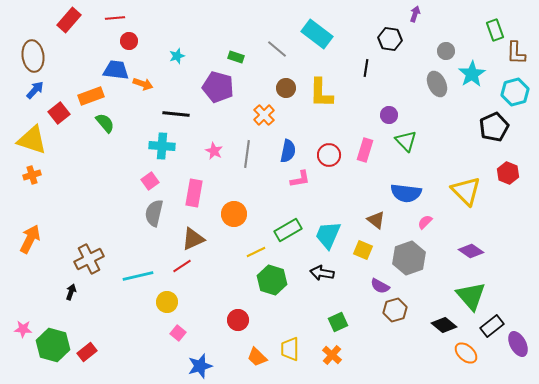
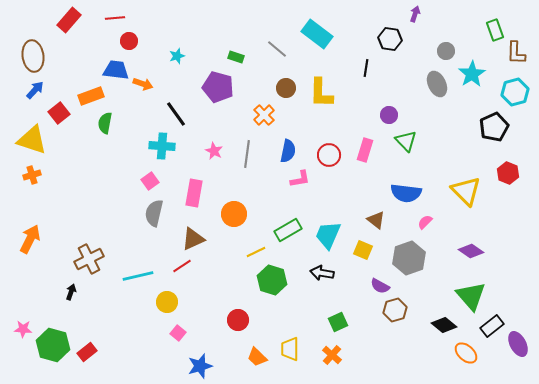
black line at (176, 114): rotated 48 degrees clockwise
green semicircle at (105, 123): rotated 130 degrees counterclockwise
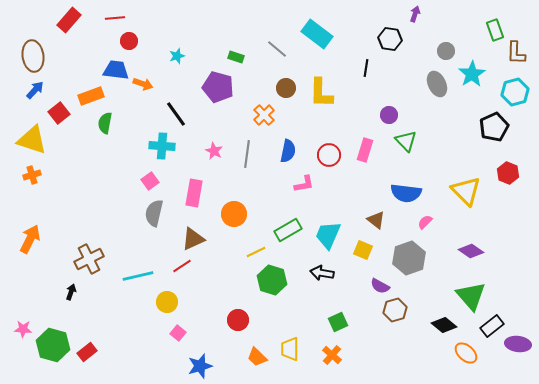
pink L-shape at (300, 179): moved 4 px right, 5 px down
purple ellipse at (518, 344): rotated 55 degrees counterclockwise
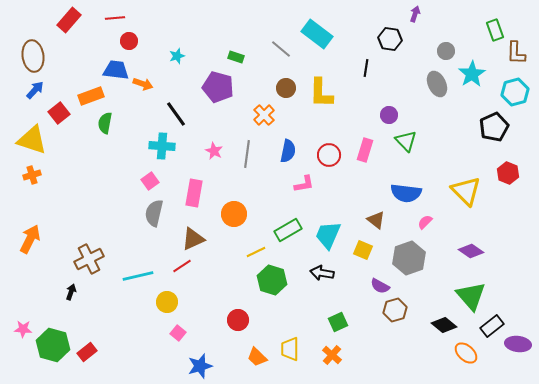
gray line at (277, 49): moved 4 px right
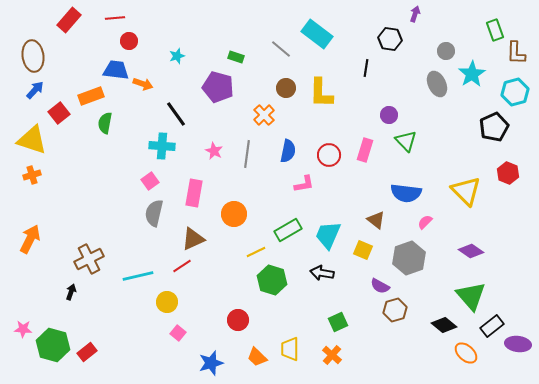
blue star at (200, 366): moved 11 px right, 3 px up
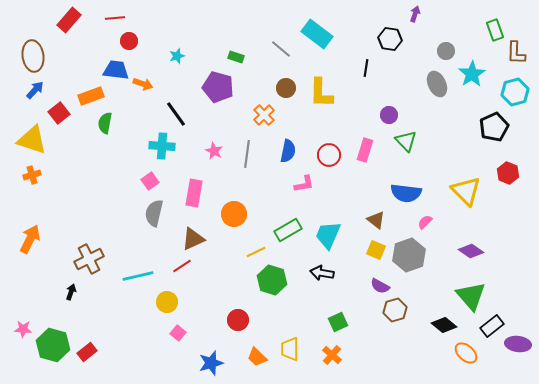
yellow square at (363, 250): moved 13 px right
gray hexagon at (409, 258): moved 3 px up
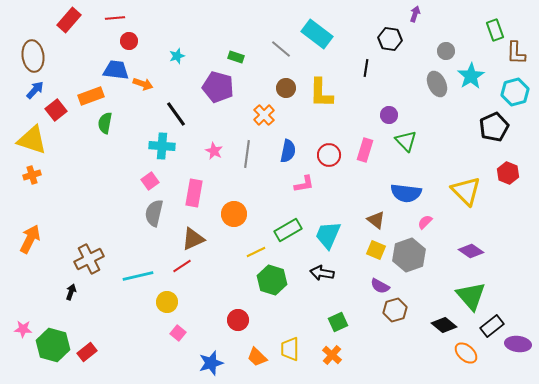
cyan star at (472, 74): moved 1 px left, 2 px down
red square at (59, 113): moved 3 px left, 3 px up
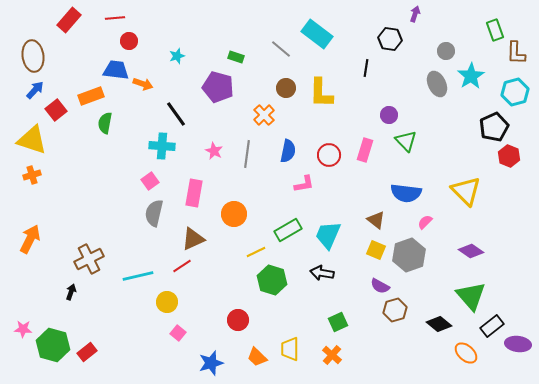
red hexagon at (508, 173): moved 1 px right, 17 px up
black diamond at (444, 325): moved 5 px left, 1 px up
